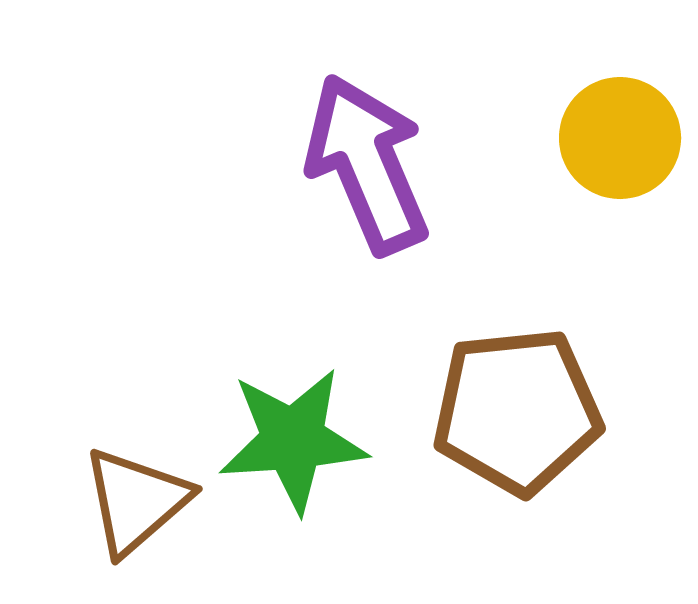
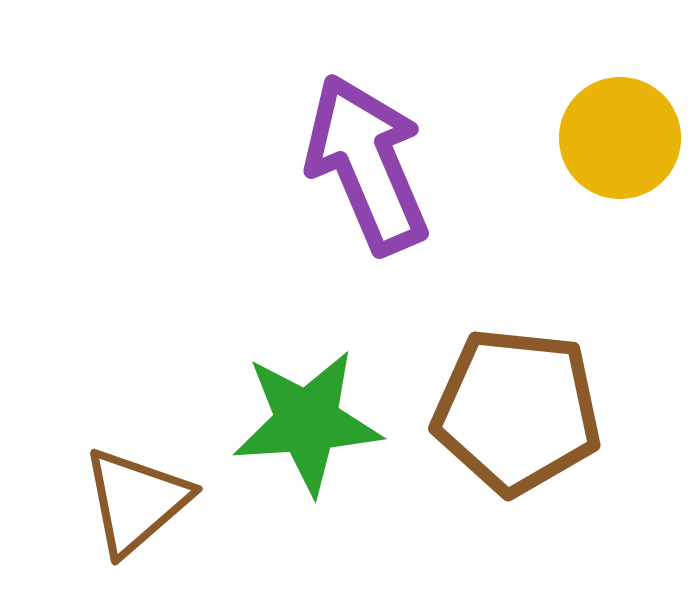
brown pentagon: rotated 12 degrees clockwise
green star: moved 14 px right, 18 px up
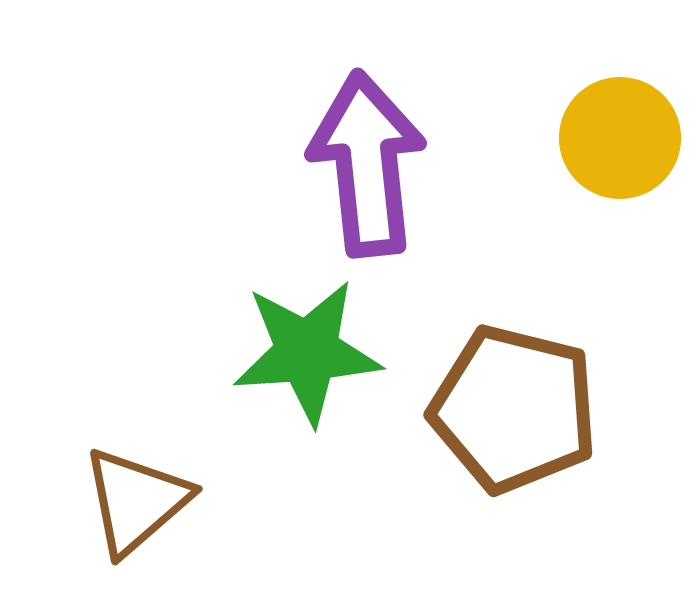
purple arrow: rotated 17 degrees clockwise
brown pentagon: moved 3 px left, 2 px up; rotated 8 degrees clockwise
green star: moved 70 px up
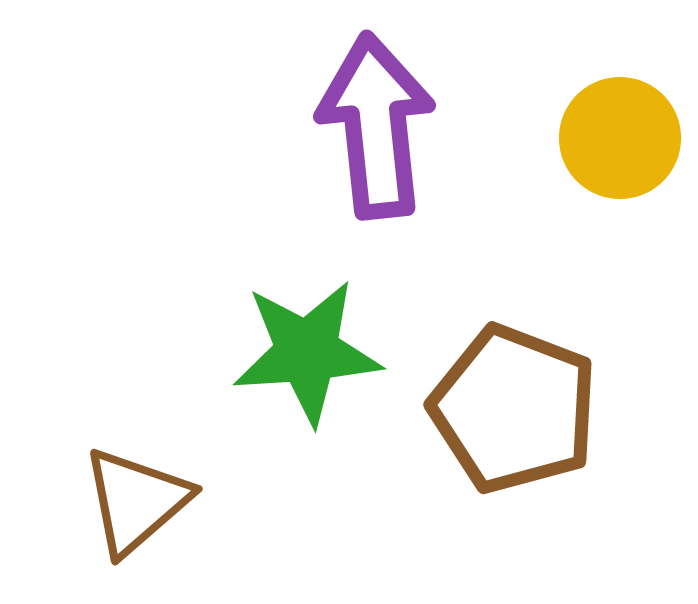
purple arrow: moved 9 px right, 38 px up
brown pentagon: rotated 7 degrees clockwise
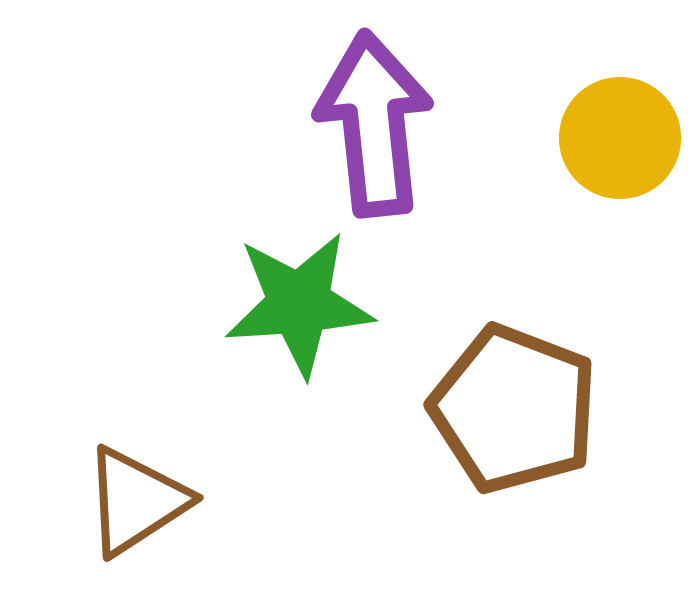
purple arrow: moved 2 px left, 2 px up
green star: moved 8 px left, 48 px up
brown triangle: rotated 8 degrees clockwise
